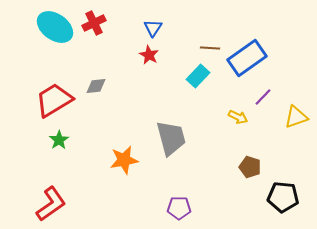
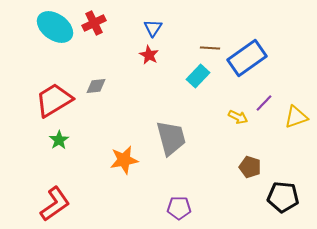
purple line: moved 1 px right, 6 px down
red L-shape: moved 4 px right
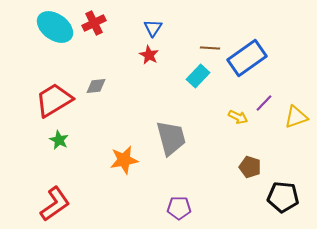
green star: rotated 12 degrees counterclockwise
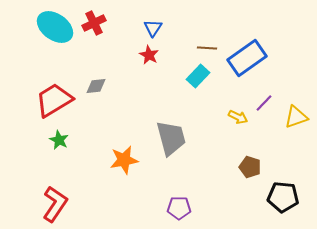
brown line: moved 3 px left
red L-shape: rotated 21 degrees counterclockwise
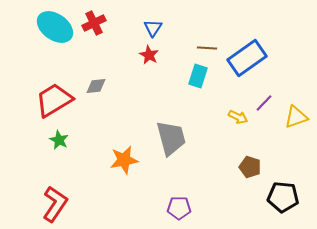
cyan rectangle: rotated 25 degrees counterclockwise
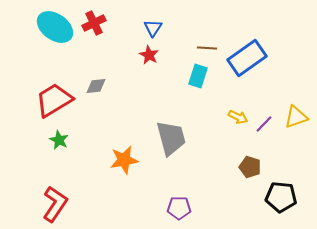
purple line: moved 21 px down
black pentagon: moved 2 px left
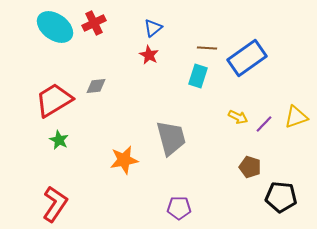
blue triangle: rotated 18 degrees clockwise
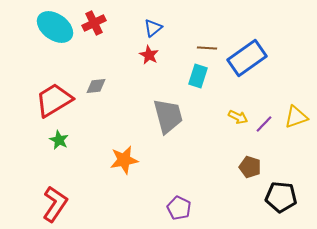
gray trapezoid: moved 3 px left, 22 px up
purple pentagon: rotated 25 degrees clockwise
